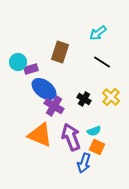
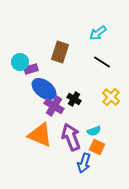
cyan circle: moved 2 px right
black cross: moved 10 px left
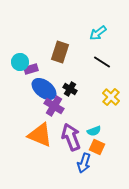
black cross: moved 4 px left, 10 px up
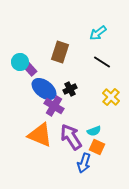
purple rectangle: moved 1 px left; rotated 64 degrees clockwise
black cross: rotated 32 degrees clockwise
purple arrow: rotated 12 degrees counterclockwise
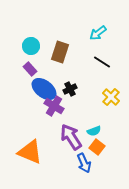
cyan circle: moved 11 px right, 16 px up
orange triangle: moved 10 px left, 17 px down
orange square: rotated 14 degrees clockwise
blue arrow: rotated 42 degrees counterclockwise
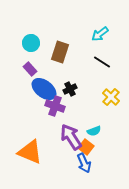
cyan arrow: moved 2 px right, 1 px down
cyan circle: moved 3 px up
purple cross: moved 1 px right; rotated 12 degrees counterclockwise
orange square: moved 11 px left
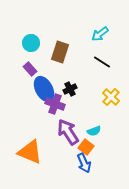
blue ellipse: rotated 25 degrees clockwise
purple cross: moved 2 px up
purple arrow: moved 3 px left, 5 px up
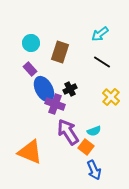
blue arrow: moved 10 px right, 7 px down
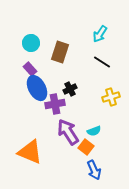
cyan arrow: rotated 18 degrees counterclockwise
blue ellipse: moved 7 px left, 1 px up
yellow cross: rotated 30 degrees clockwise
purple cross: rotated 30 degrees counterclockwise
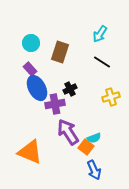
cyan semicircle: moved 7 px down
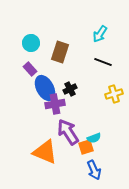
black line: moved 1 px right; rotated 12 degrees counterclockwise
blue ellipse: moved 8 px right
yellow cross: moved 3 px right, 3 px up
orange square: rotated 35 degrees clockwise
orange triangle: moved 15 px right
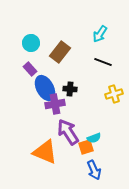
brown rectangle: rotated 20 degrees clockwise
black cross: rotated 32 degrees clockwise
